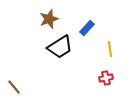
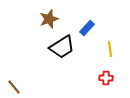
black trapezoid: moved 2 px right
red cross: rotated 16 degrees clockwise
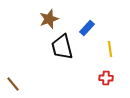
black trapezoid: rotated 108 degrees clockwise
brown line: moved 1 px left, 3 px up
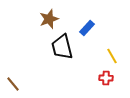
yellow line: moved 2 px right, 7 px down; rotated 21 degrees counterclockwise
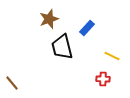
yellow line: rotated 35 degrees counterclockwise
red cross: moved 3 px left, 1 px down
brown line: moved 1 px left, 1 px up
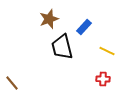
blue rectangle: moved 3 px left, 1 px up
yellow line: moved 5 px left, 5 px up
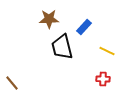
brown star: rotated 18 degrees clockwise
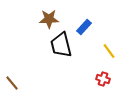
black trapezoid: moved 1 px left, 2 px up
yellow line: moved 2 px right; rotated 28 degrees clockwise
red cross: rotated 16 degrees clockwise
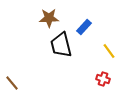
brown star: moved 1 px up
